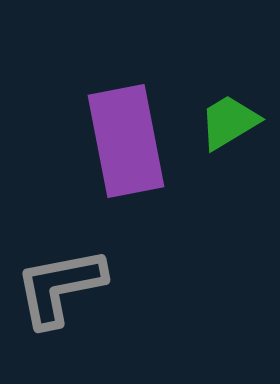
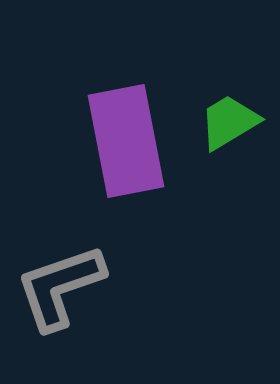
gray L-shape: rotated 8 degrees counterclockwise
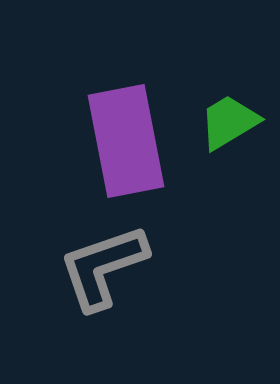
gray L-shape: moved 43 px right, 20 px up
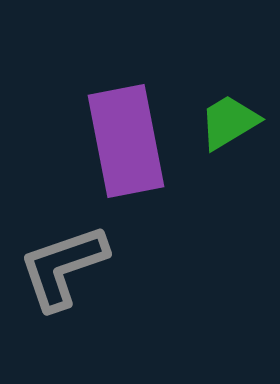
gray L-shape: moved 40 px left
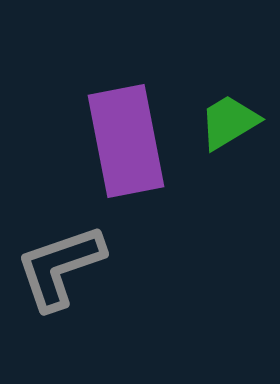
gray L-shape: moved 3 px left
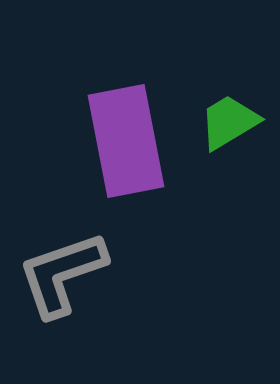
gray L-shape: moved 2 px right, 7 px down
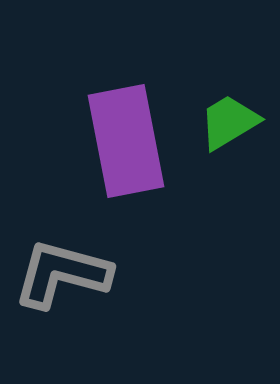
gray L-shape: rotated 34 degrees clockwise
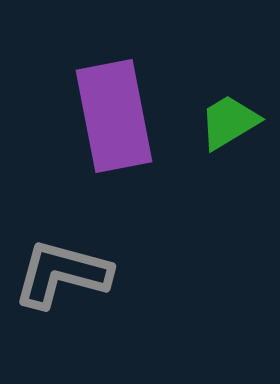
purple rectangle: moved 12 px left, 25 px up
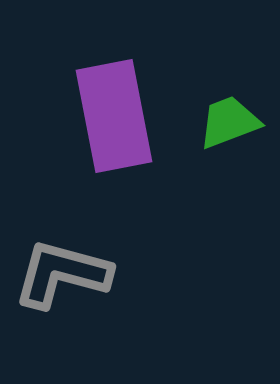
green trapezoid: rotated 10 degrees clockwise
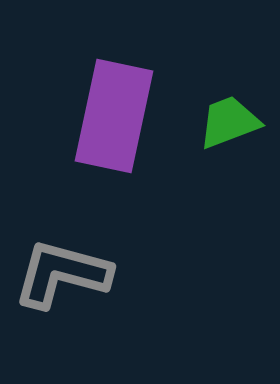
purple rectangle: rotated 23 degrees clockwise
